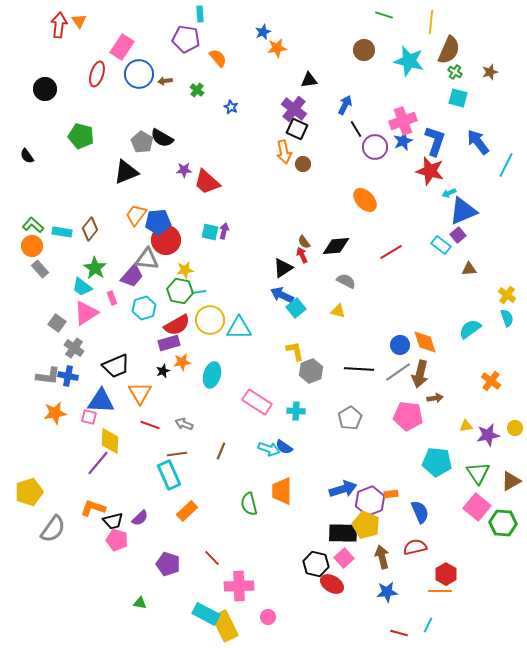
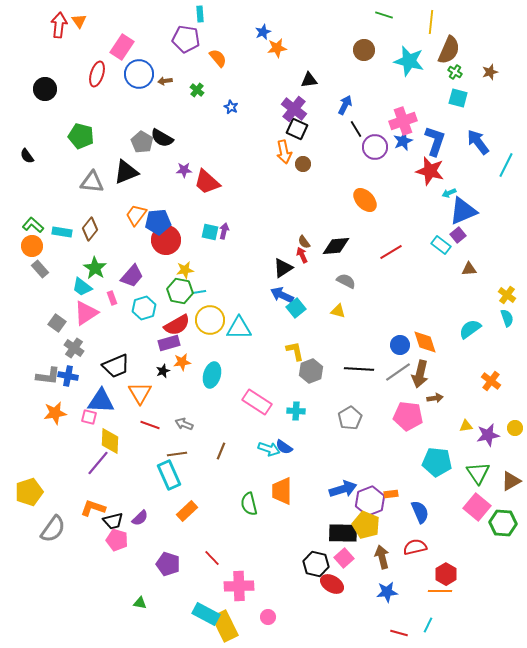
gray triangle at (147, 259): moved 55 px left, 77 px up
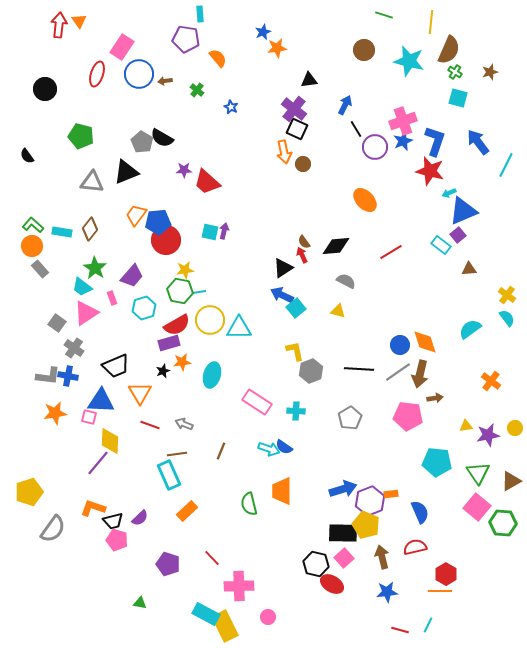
cyan semicircle at (507, 318): rotated 18 degrees counterclockwise
red line at (399, 633): moved 1 px right, 3 px up
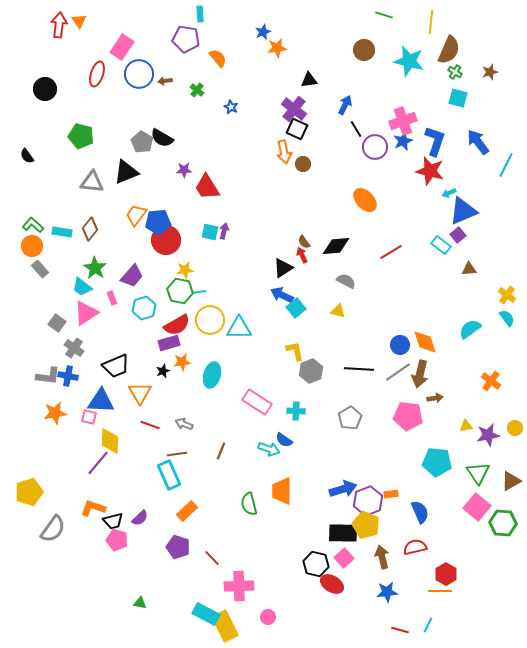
red trapezoid at (207, 182): moved 5 px down; rotated 16 degrees clockwise
blue semicircle at (284, 447): moved 7 px up
purple hexagon at (370, 501): moved 2 px left
purple pentagon at (168, 564): moved 10 px right, 17 px up
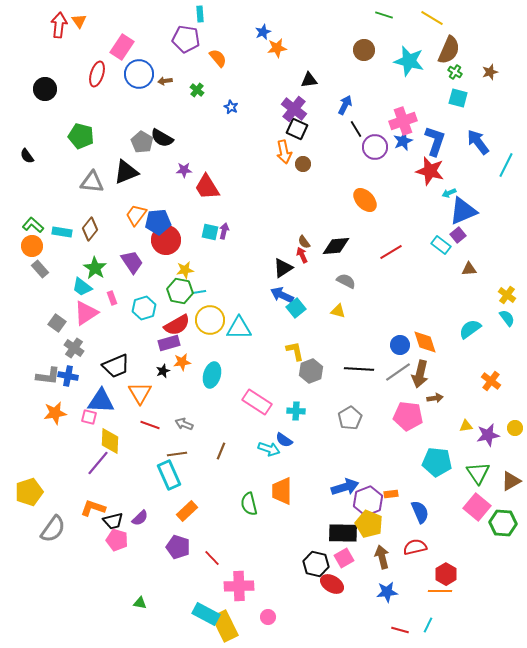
yellow line at (431, 22): moved 1 px right, 4 px up; rotated 65 degrees counterclockwise
purple trapezoid at (132, 276): moved 14 px up; rotated 75 degrees counterclockwise
blue arrow at (343, 489): moved 2 px right, 2 px up
yellow pentagon at (366, 525): moved 3 px right, 1 px up
pink square at (344, 558): rotated 12 degrees clockwise
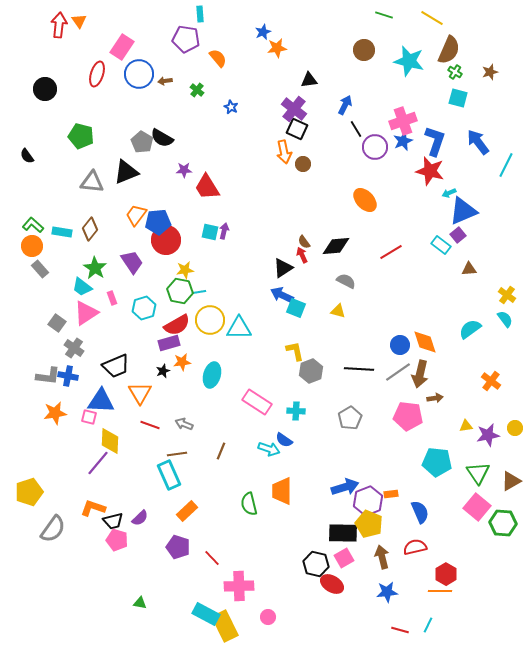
cyan square at (296, 308): rotated 30 degrees counterclockwise
cyan semicircle at (507, 318): moved 2 px left, 1 px down
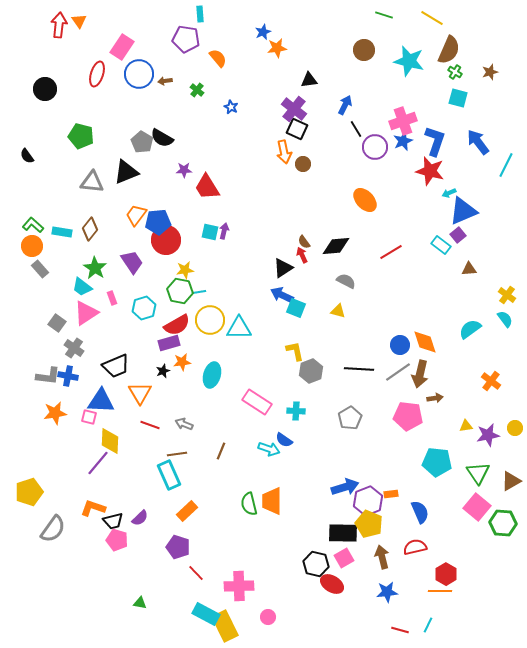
orange trapezoid at (282, 491): moved 10 px left, 10 px down
red line at (212, 558): moved 16 px left, 15 px down
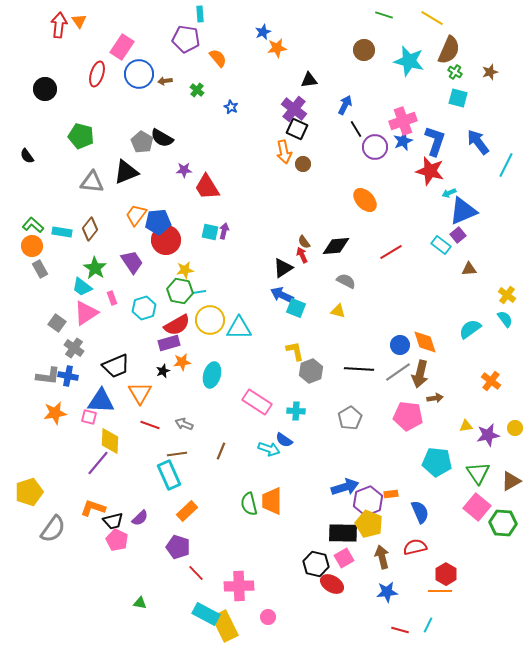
gray rectangle at (40, 269): rotated 12 degrees clockwise
pink pentagon at (117, 540): rotated 10 degrees clockwise
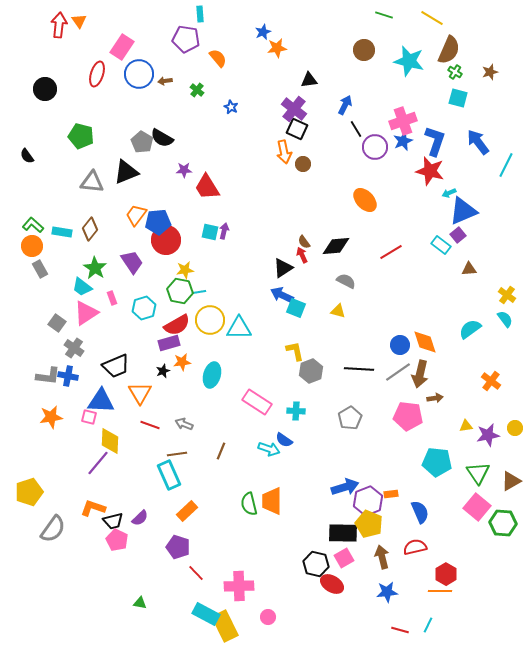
orange star at (55, 413): moved 4 px left, 4 px down
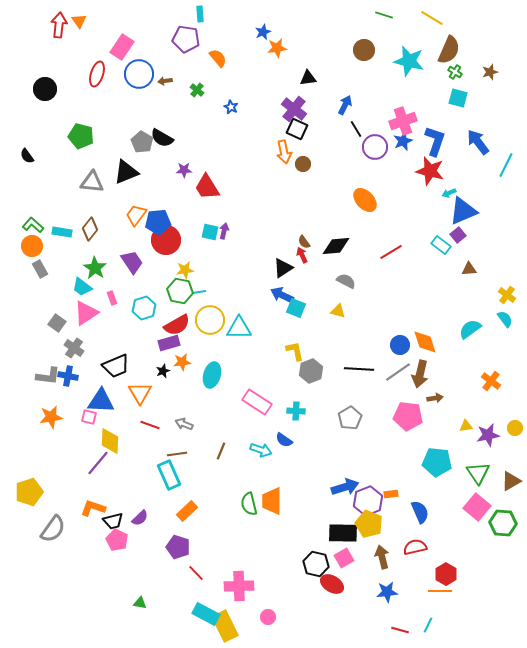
black triangle at (309, 80): moved 1 px left, 2 px up
cyan arrow at (269, 449): moved 8 px left, 1 px down
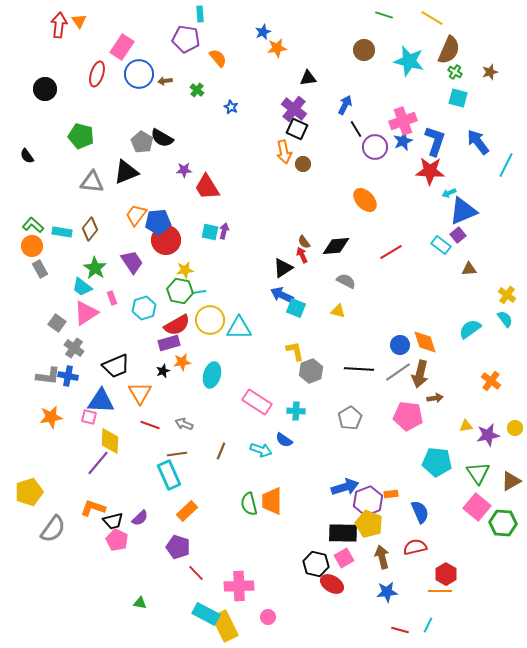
red star at (430, 171): rotated 12 degrees counterclockwise
